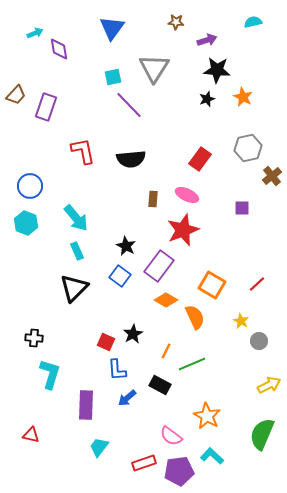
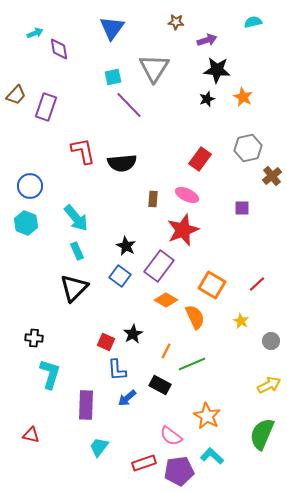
black semicircle at (131, 159): moved 9 px left, 4 px down
gray circle at (259, 341): moved 12 px right
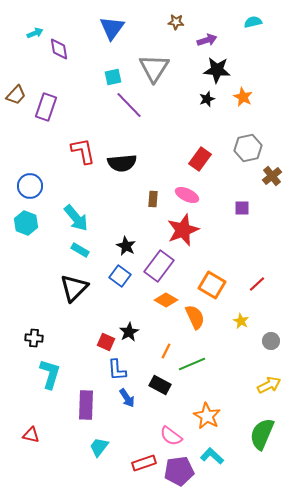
cyan rectangle at (77, 251): moved 3 px right, 1 px up; rotated 36 degrees counterclockwise
black star at (133, 334): moved 4 px left, 2 px up
blue arrow at (127, 398): rotated 84 degrees counterclockwise
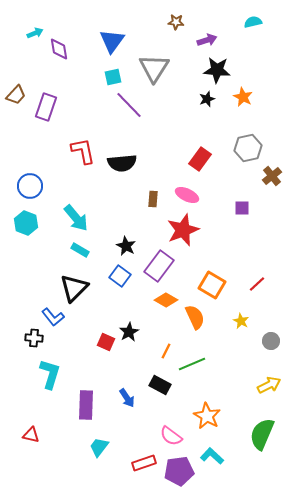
blue triangle at (112, 28): moved 13 px down
blue L-shape at (117, 370): moved 64 px left, 53 px up; rotated 35 degrees counterclockwise
